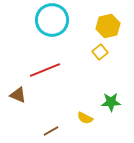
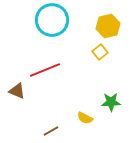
brown triangle: moved 1 px left, 4 px up
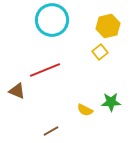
yellow semicircle: moved 8 px up
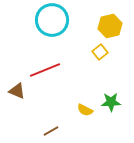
yellow hexagon: moved 2 px right
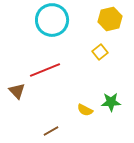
yellow hexagon: moved 7 px up
brown triangle: rotated 24 degrees clockwise
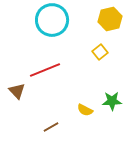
green star: moved 1 px right, 1 px up
brown line: moved 4 px up
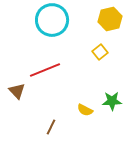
brown line: rotated 35 degrees counterclockwise
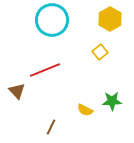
yellow hexagon: rotated 15 degrees counterclockwise
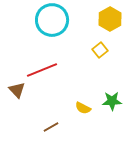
yellow square: moved 2 px up
red line: moved 3 px left
brown triangle: moved 1 px up
yellow semicircle: moved 2 px left, 2 px up
brown line: rotated 35 degrees clockwise
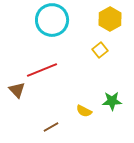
yellow semicircle: moved 1 px right, 3 px down
